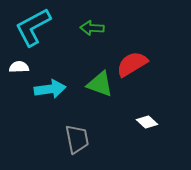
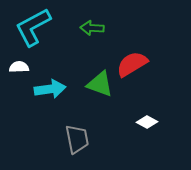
white diamond: rotated 15 degrees counterclockwise
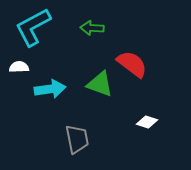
red semicircle: rotated 68 degrees clockwise
white diamond: rotated 10 degrees counterclockwise
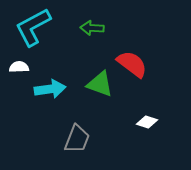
gray trapezoid: rotated 32 degrees clockwise
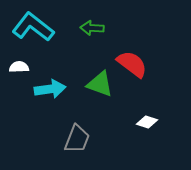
cyan L-shape: rotated 66 degrees clockwise
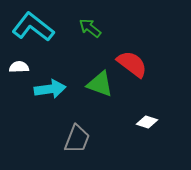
green arrow: moved 2 px left; rotated 35 degrees clockwise
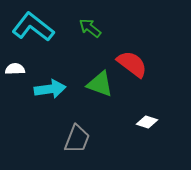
white semicircle: moved 4 px left, 2 px down
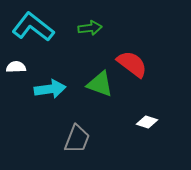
green arrow: rotated 135 degrees clockwise
white semicircle: moved 1 px right, 2 px up
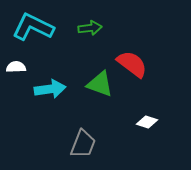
cyan L-shape: rotated 12 degrees counterclockwise
gray trapezoid: moved 6 px right, 5 px down
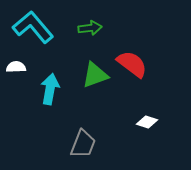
cyan L-shape: rotated 24 degrees clockwise
green triangle: moved 5 px left, 9 px up; rotated 40 degrees counterclockwise
cyan arrow: rotated 72 degrees counterclockwise
